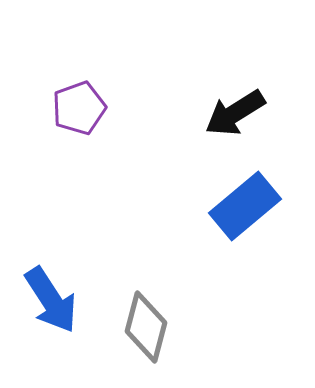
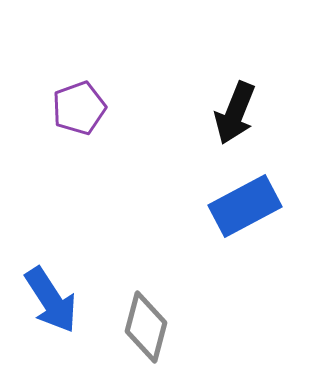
black arrow: rotated 36 degrees counterclockwise
blue rectangle: rotated 12 degrees clockwise
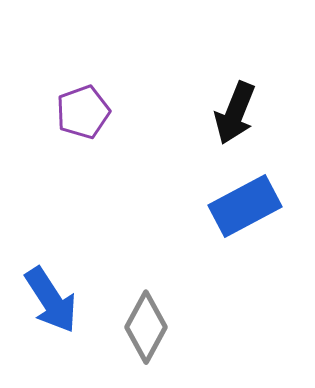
purple pentagon: moved 4 px right, 4 px down
gray diamond: rotated 14 degrees clockwise
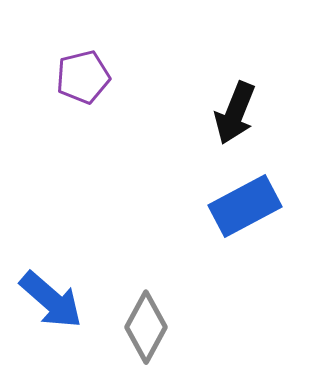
purple pentagon: moved 35 px up; rotated 6 degrees clockwise
blue arrow: rotated 16 degrees counterclockwise
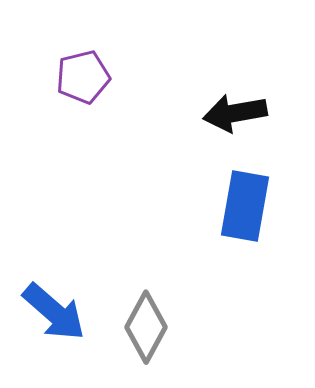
black arrow: rotated 58 degrees clockwise
blue rectangle: rotated 52 degrees counterclockwise
blue arrow: moved 3 px right, 12 px down
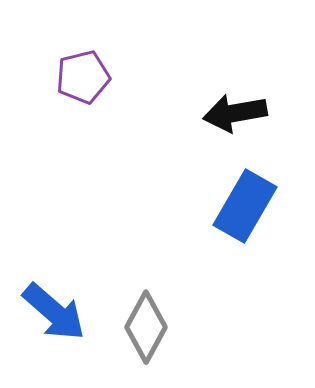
blue rectangle: rotated 20 degrees clockwise
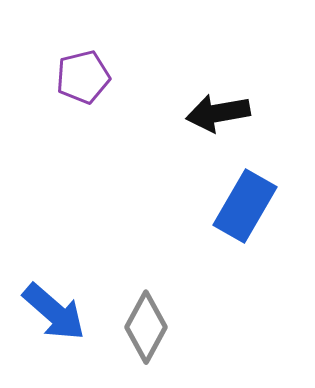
black arrow: moved 17 px left
